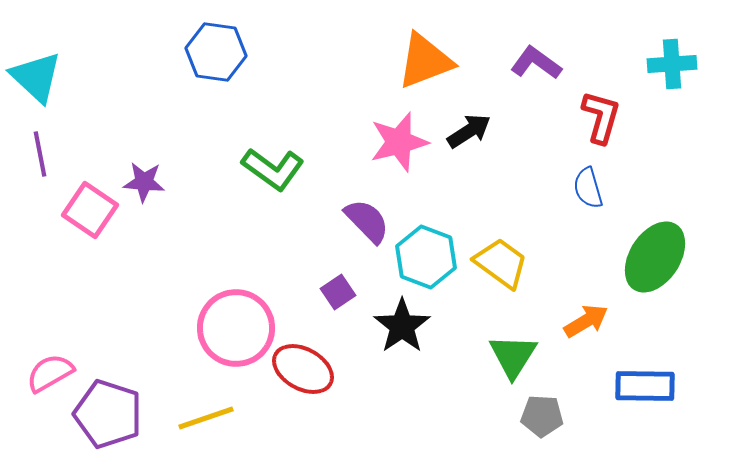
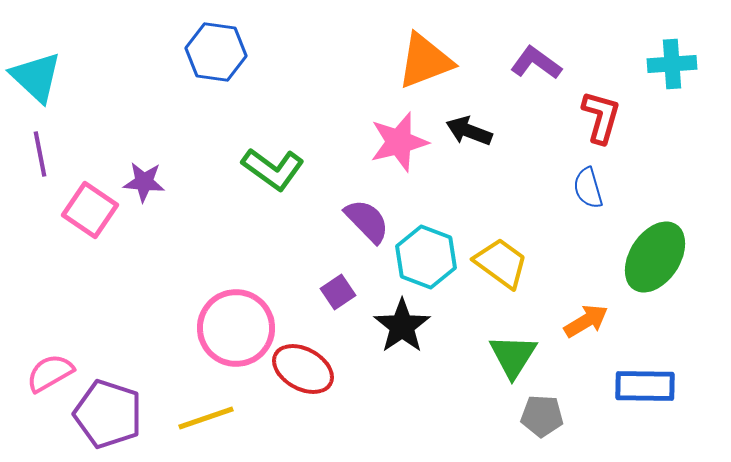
black arrow: rotated 126 degrees counterclockwise
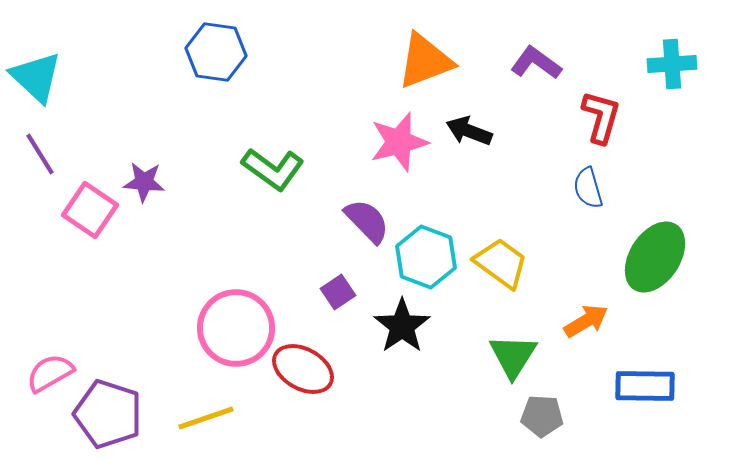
purple line: rotated 21 degrees counterclockwise
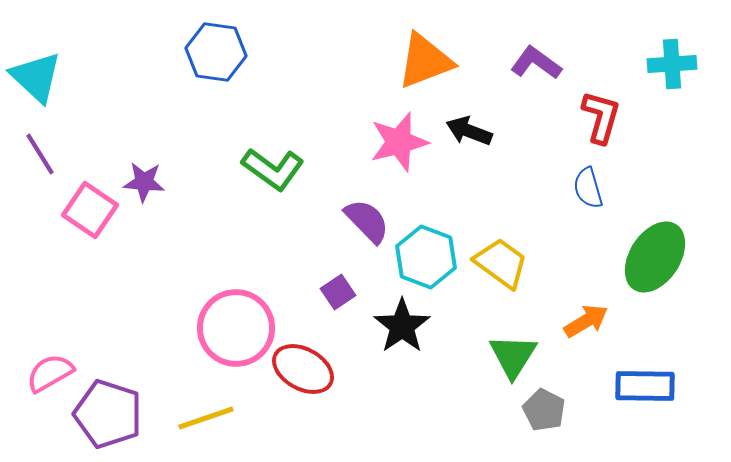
gray pentagon: moved 2 px right, 6 px up; rotated 24 degrees clockwise
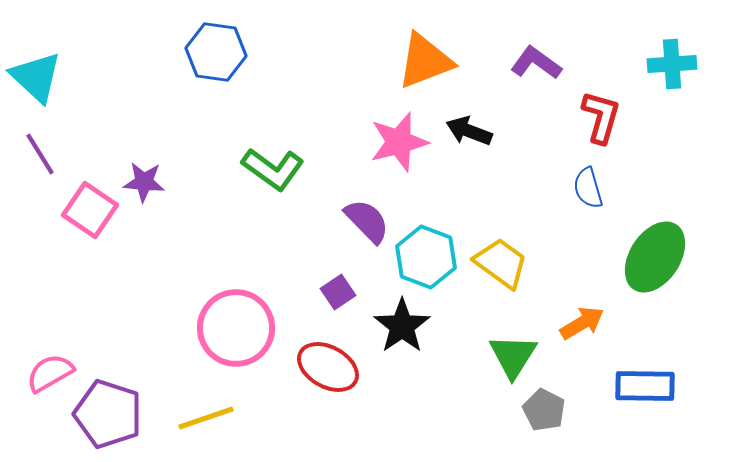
orange arrow: moved 4 px left, 2 px down
red ellipse: moved 25 px right, 2 px up
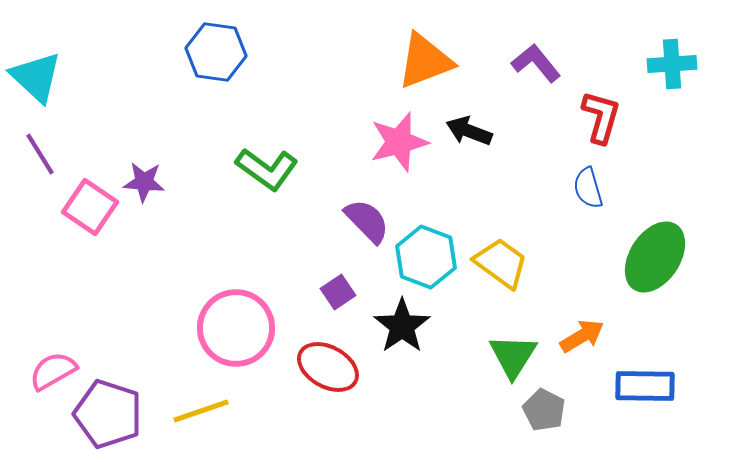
purple L-shape: rotated 15 degrees clockwise
green L-shape: moved 6 px left
pink square: moved 3 px up
orange arrow: moved 13 px down
pink semicircle: moved 3 px right, 2 px up
yellow line: moved 5 px left, 7 px up
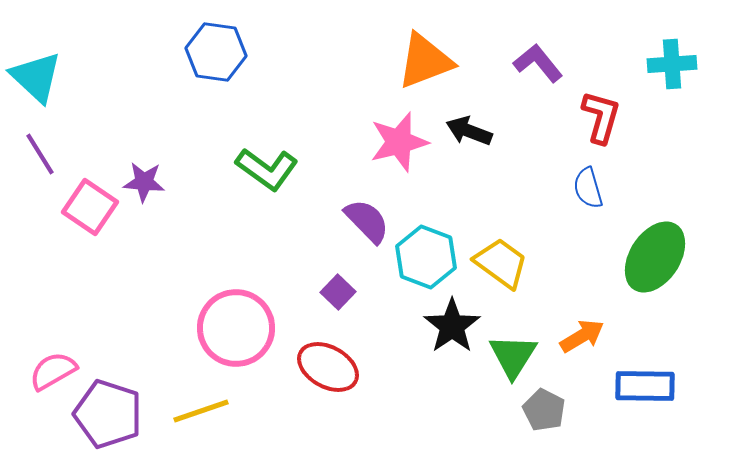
purple L-shape: moved 2 px right
purple square: rotated 12 degrees counterclockwise
black star: moved 50 px right
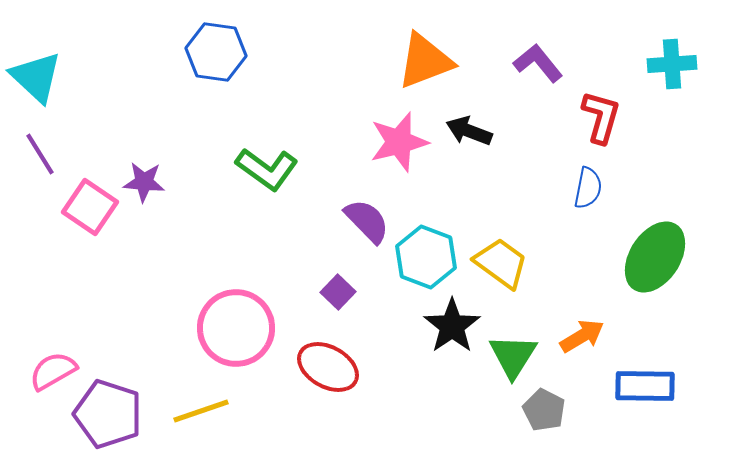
blue semicircle: rotated 153 degrees counterclockwise
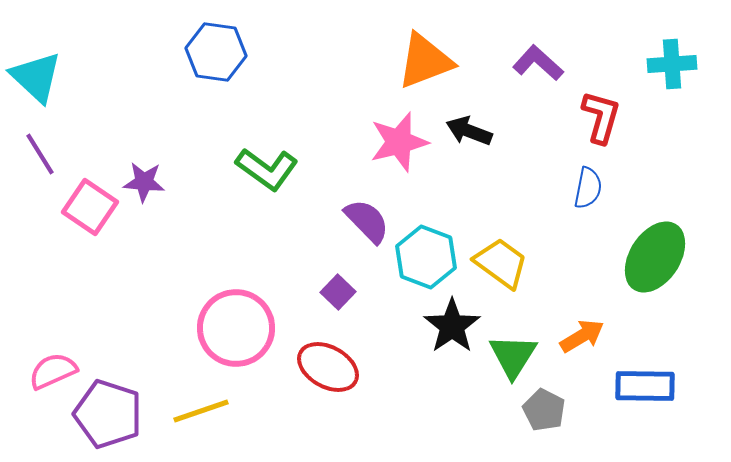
purple L-shape: rotated 9 degrees counterclockwise
pink semicircle: rotated 6 degrees clockwise
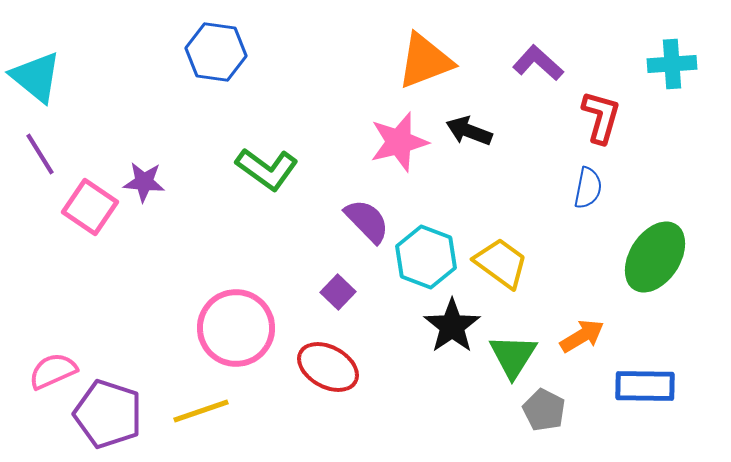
cyan triangle: rotated 4 degrees counterclockwise
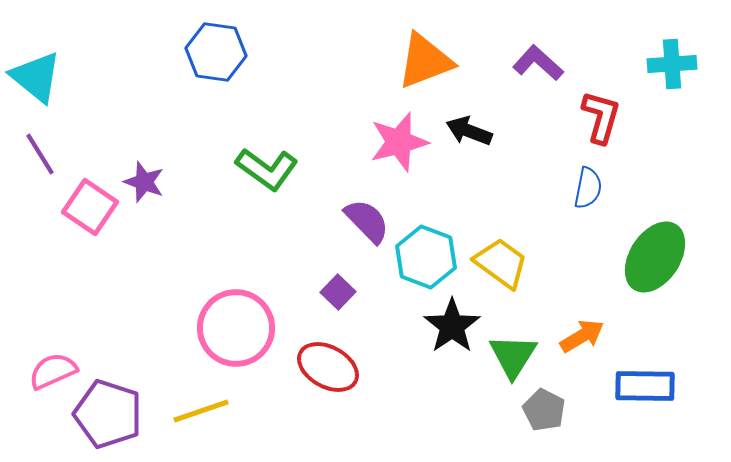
purple star: rotated 15 degrees clockwise
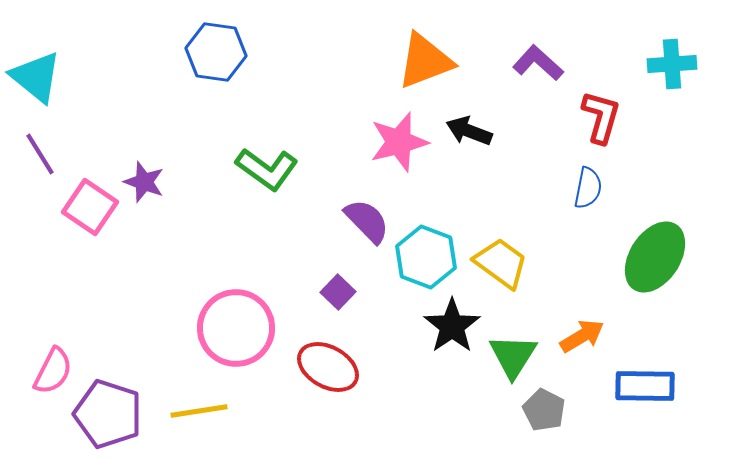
pink semicircle: rotated 141 degrees clockwise
yellow line: moved 2 px left; rotated 10 degrees clockwise
